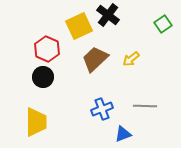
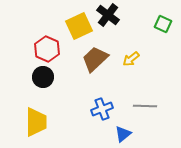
green square: rotated 30 degrees counterclockwise
blue triangle: rotated 18 degrees counterclockwise
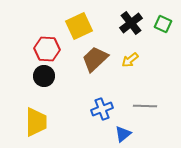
black cross: moved 23 px right, 8 px down; rotated 15 degrees clockwise
red hexagon: rotated 20 degrees counterclockwise
yellow arrow: moved 1 px left, 1 px down
black circle: moved 1 px right, 1 px up
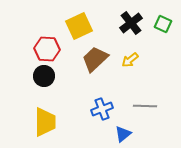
yellow trapezoid: moved 9 px right
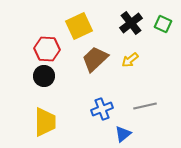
gray line: rotated 15 degrees counterclockwise
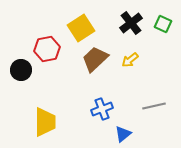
yellow square: moved 2 px right, 2 px down; rotated 8 degrees counterclockwise
red hexagon: rotated 15 degrees counterclockwise
black circle: moved 23 px left, 6 px up
gray line: moved 9 px right
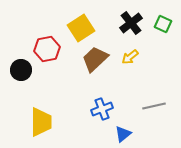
yellow arrow: moved 3 px up
yellow trapezoid: moved 4 px left
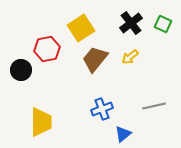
brown trapezoid: rotated 8 degrees counterclockwise
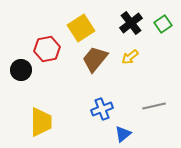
green square: rotated 30 degrees clockwise
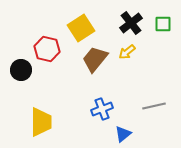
green square: rotated 36 degrees clockwise
red hexagon: rotated 25 degrees clockwise
yellow arrow: moved 3 px left, 5 px up
